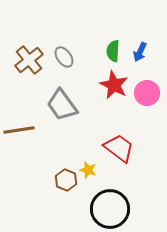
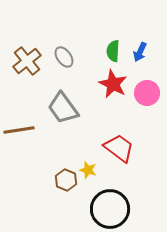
brown cross: moved 2 px left, 1 px down
red star: moved 1 px left, 1 px up
gray trapezoid: moved 1 px right, 3 px down
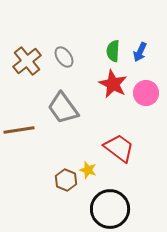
pink circle: moved 1 px left
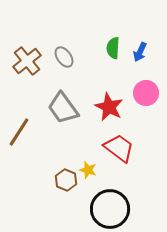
green semicircle: moved 3 px up
red star: moved 4 px left, 23 px down
brown line: moved 2 px down; rotated 48 degrees counterclockwise
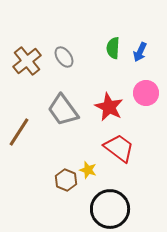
gray trapezoid: moved 2 px down
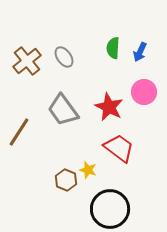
pink circle: moved 2 px left, 1 px up
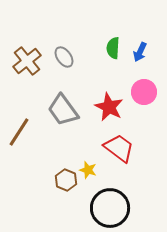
black circle: moved 1 px up
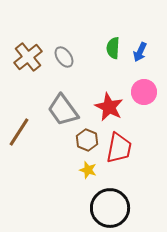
brown cross: moved 1 px right, 4 px up
red trapezoid: rotated 64 degrees clockwise
brown hexagon: moved 21 px right, 40 px up
